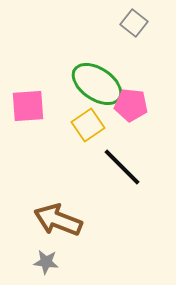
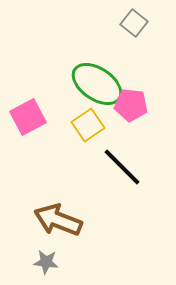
pink square: moved 11 px down; rotated 24 degrees counterclockwise
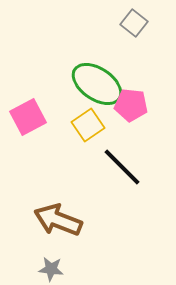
gray star: moved 5 px right, 7 px down
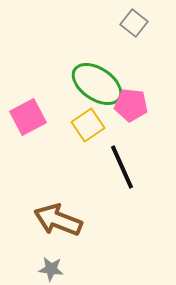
black line: rotated 21 degrees clockwise
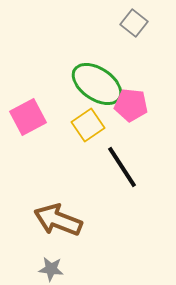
black line: rotated 9 degrees counterclockwise
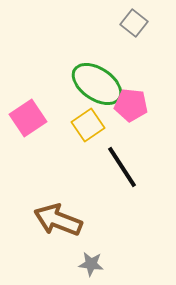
pink square: moved 1 px down; rotated 6 degrees counterclockwise
gray star: moved 40 px right, 5 px up
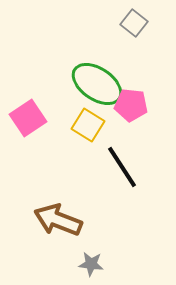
yellow square: rotated 24 degrees counterclockwise
